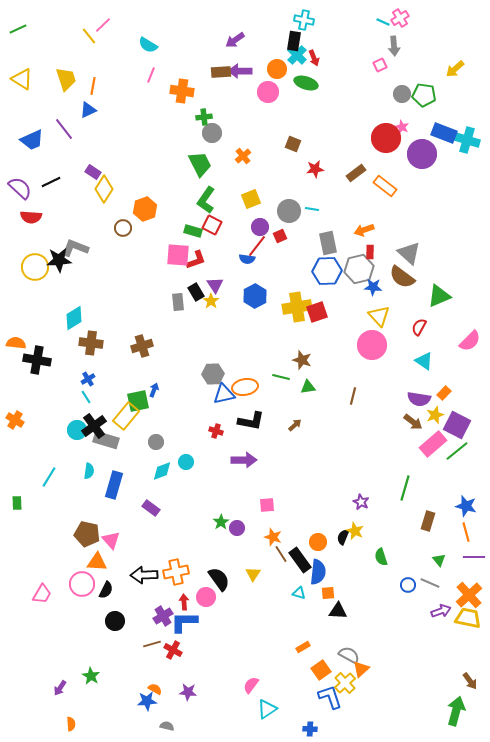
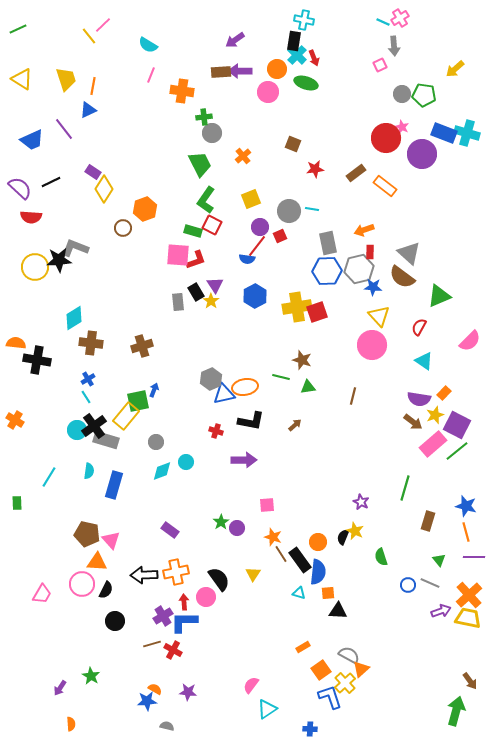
cyan cross at (467, 140): moved 7 px up
gray hexagon at (213, 374): moved 2 px left, 5 px down; rotated 20 degrees counterclockwise
purple rectangle at (151, 508): moved 19 px right, 22 px down
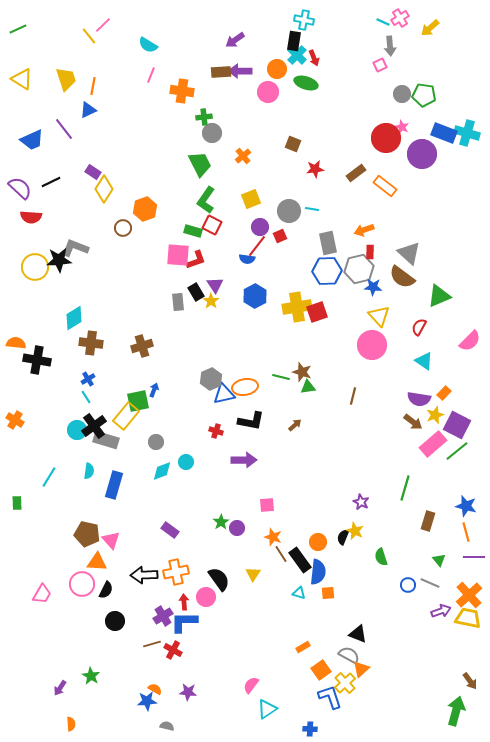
gray arrow at (394, 46): moved 4 px left
yellow arrow at (455, 69): moved 25 px left, 41 px up
brown star at (302, 360): moved 12 px down
black triangle at (338, 611): moved 20 px right, 23 px down; rotated 18 degrees clockwise
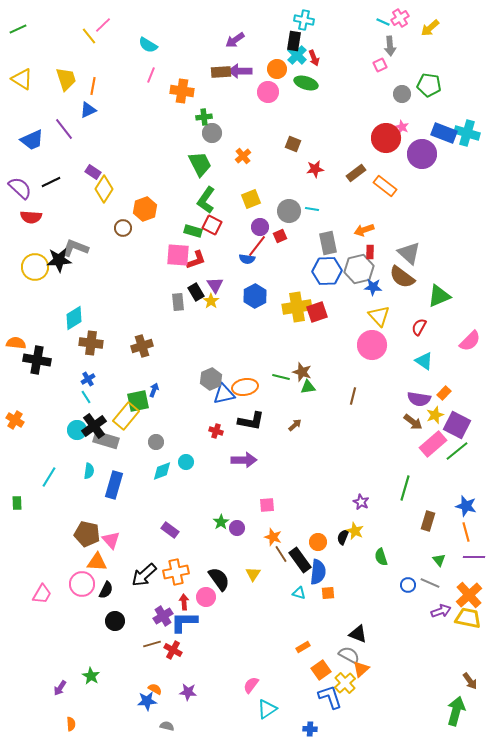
green pentagon at (424, 95): moved 5 px right, 10 px up
black arrow at (144, 575): rotated 40 degrees counterclockwise
